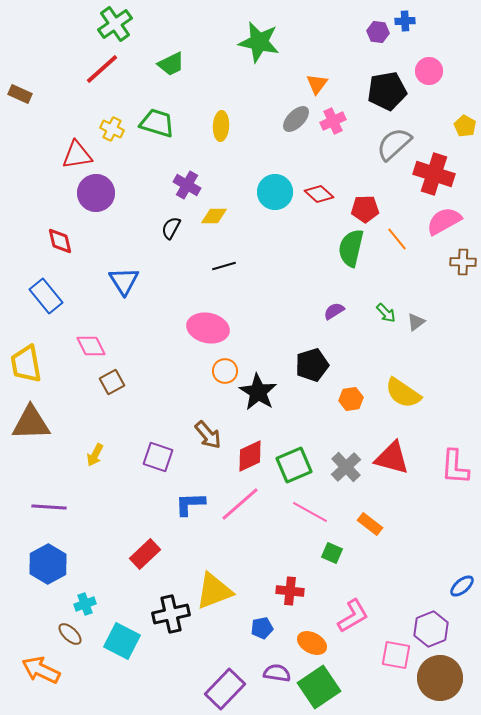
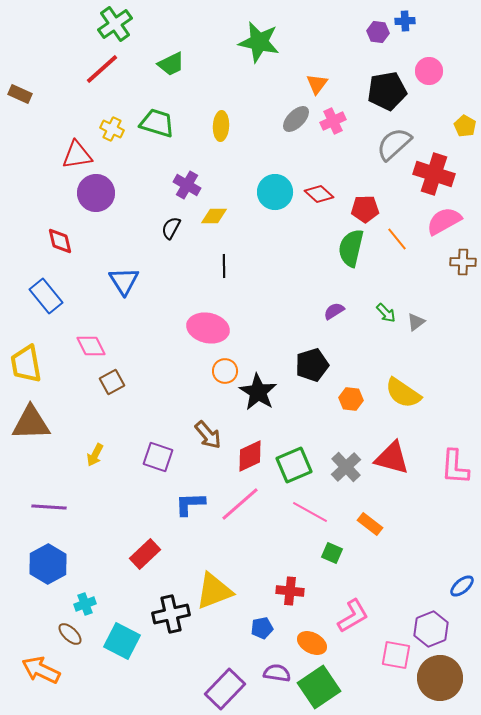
black line at (224, 266): rotated 75 degrees counterclockwise
orange hexagon at (351, 399): rotated 15 degrees clockwise
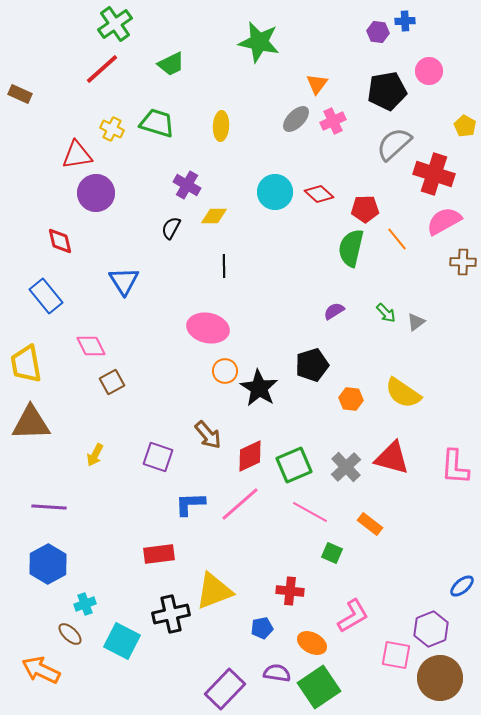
black star at (258, 392): moved 1 px right, 4 px up
red rectangle at (145, 554): moved 14 px right; rotated 36 degrees clockwise
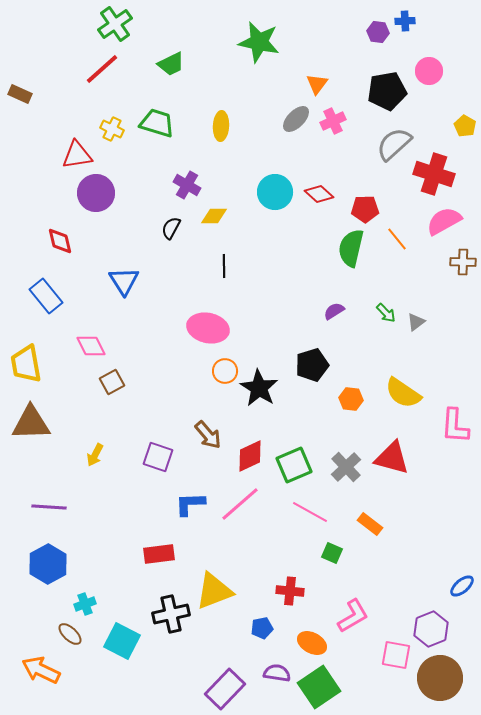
pink L-shape at (455, 467): moved 41 px up
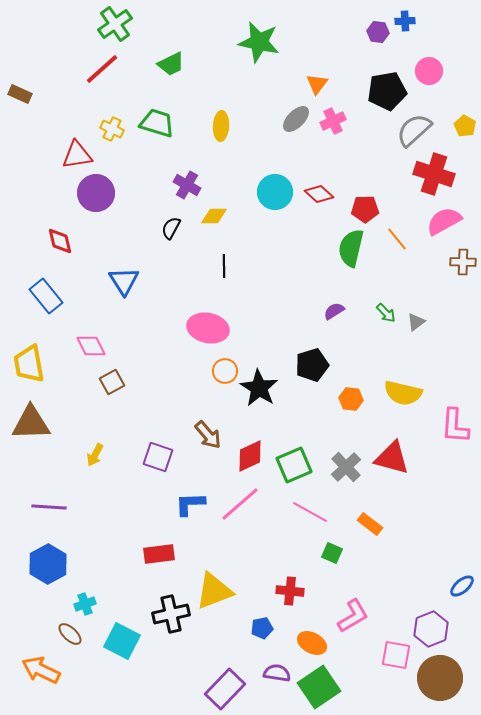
gray semicircle at (394, 144): moved 20 px right, 14 px up
yellow trapezoid at (26, 364): moved 3 px right
yellow semicircle at (403, 393): rotated 21 degrees counterclockwise
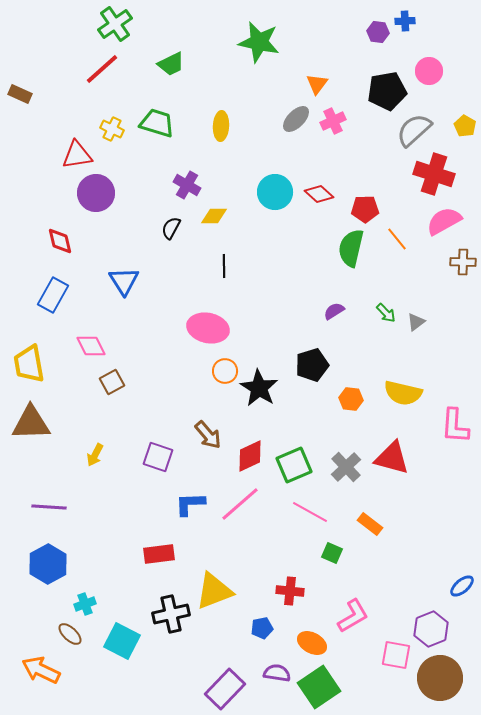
blue rectangle at (46, 296): moved 7 px right, 1 px up; rotated 68 degrees clockwise
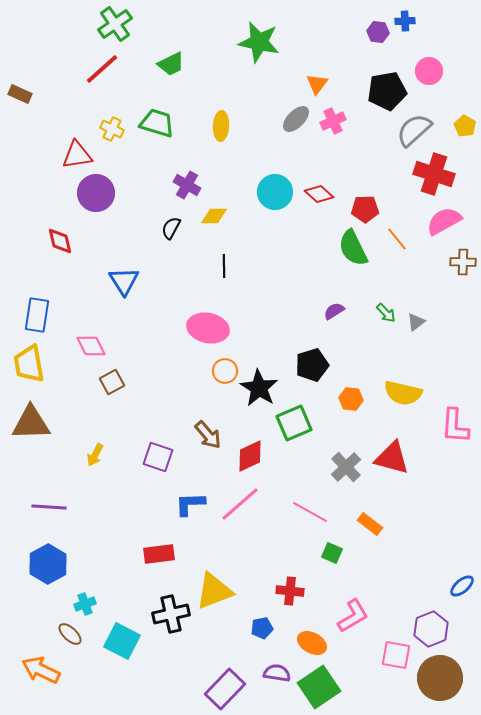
green semicircle at (351, 248): moved 2 px right; rotated 39 degrees counterclockwise
blue rectangle at (53, 295): moved 16 px left, 20 px down; rotated 20 degrees counterclockwise
green square at (294, 465): moved 42 px up
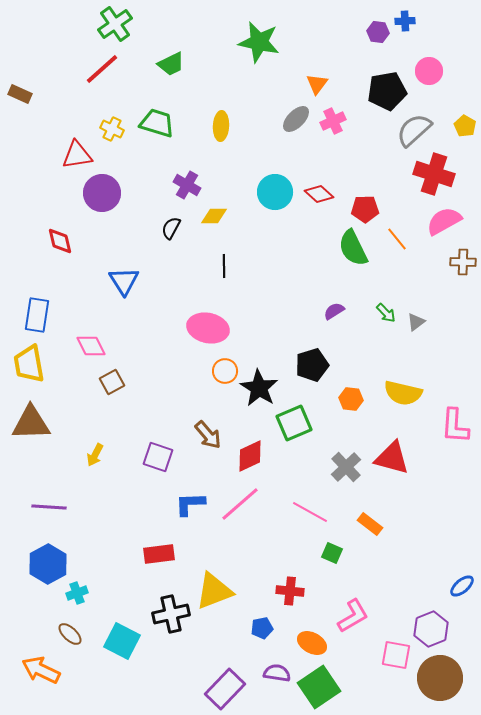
purple circle at (96, 193): moved 6 px right
cyan cross at (85, 604): moved 8 px left, 11 px up
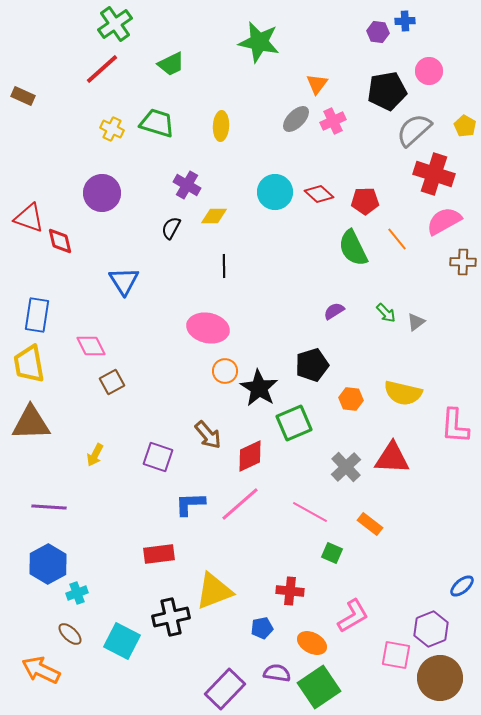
brown rectangle at (20, 94): moved 3 px right, 2 px down
red triangle at (77, 155): moved 48 px left, 63 px down; rotated 28 degrees clockwise
red pentagon at (365, 209): moved 8 px up
red triangle at (392, 458): rotated 12 degrees counterclockwise
black cross at (171, 614): moved 3 px down
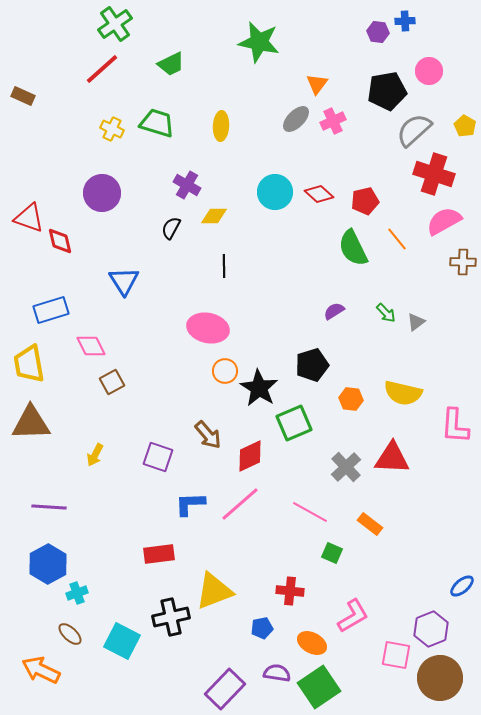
red pentagon at (365, 201): rotated 12 degrees counterclockwise
blue rectangle at (37, 315): moved 14 px right, 5 px up; rotated 64 degrees clockwise
